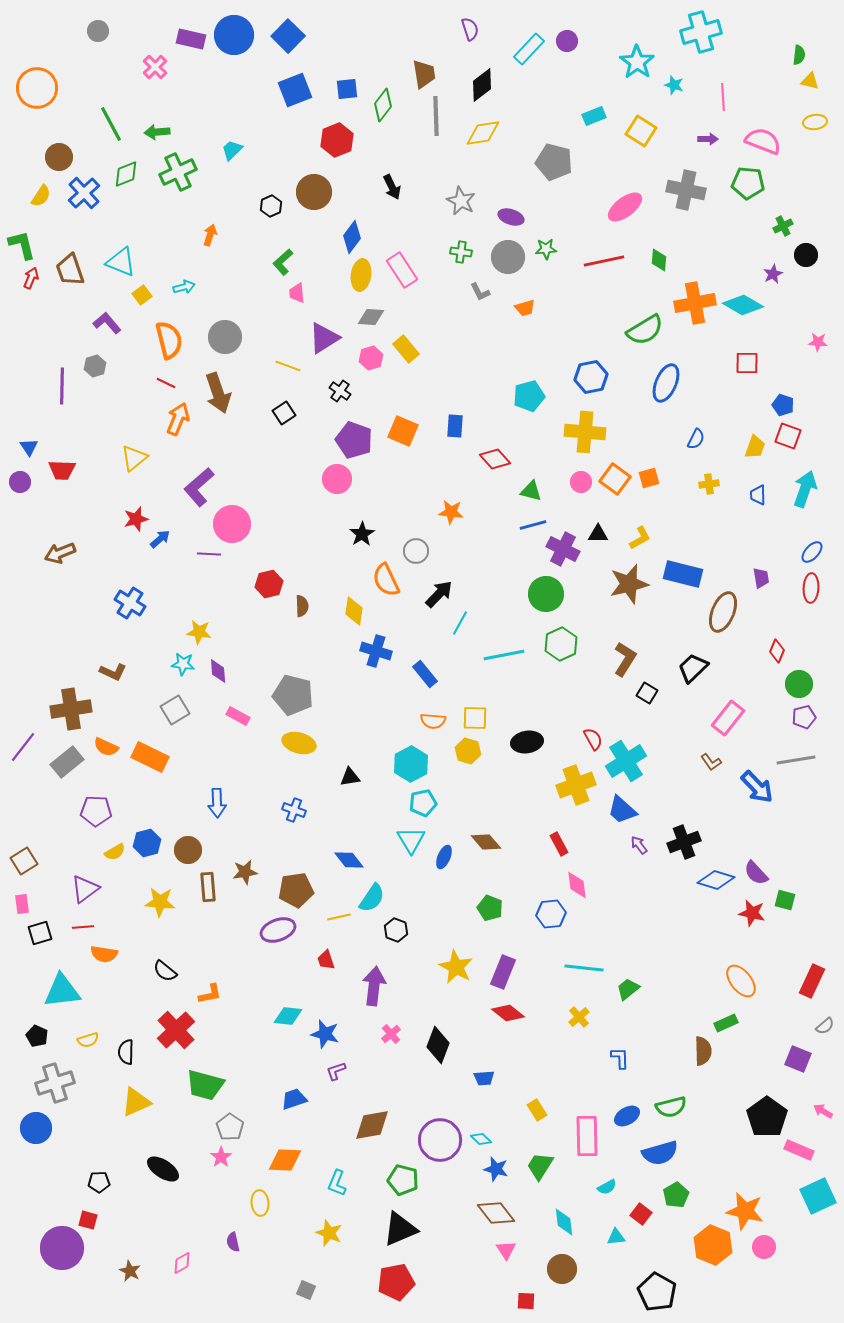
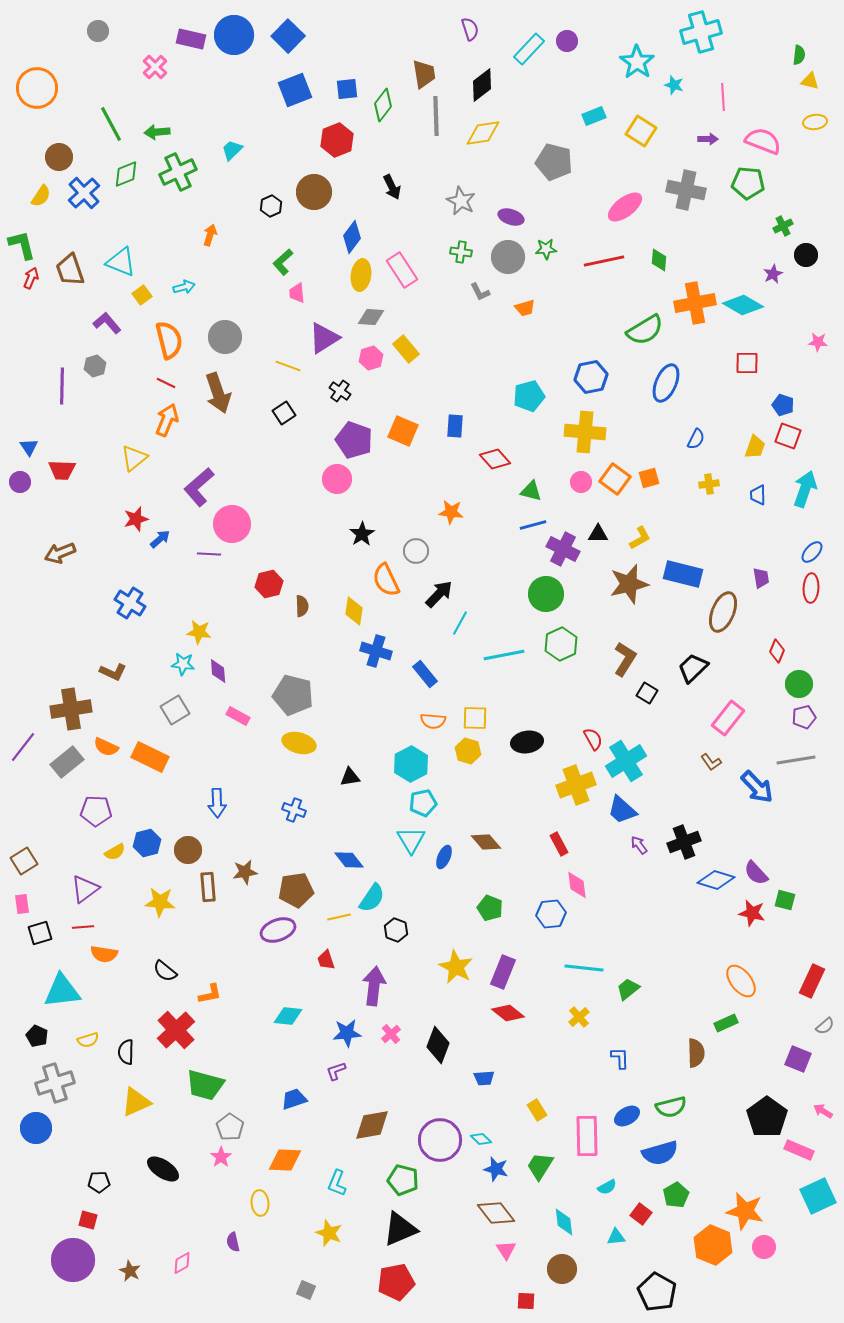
orange arrow at (178, 419): moved 11 px left, 1 px down
blue star at (325, 1034): moved 22 px right, 1 px up; rotated 20 degrees counterclockwise
brown semicircle at (703, 1051): moved 7 px left, 2 px down
purple circle at (62, 1248): moved 11 px right, 12 px down
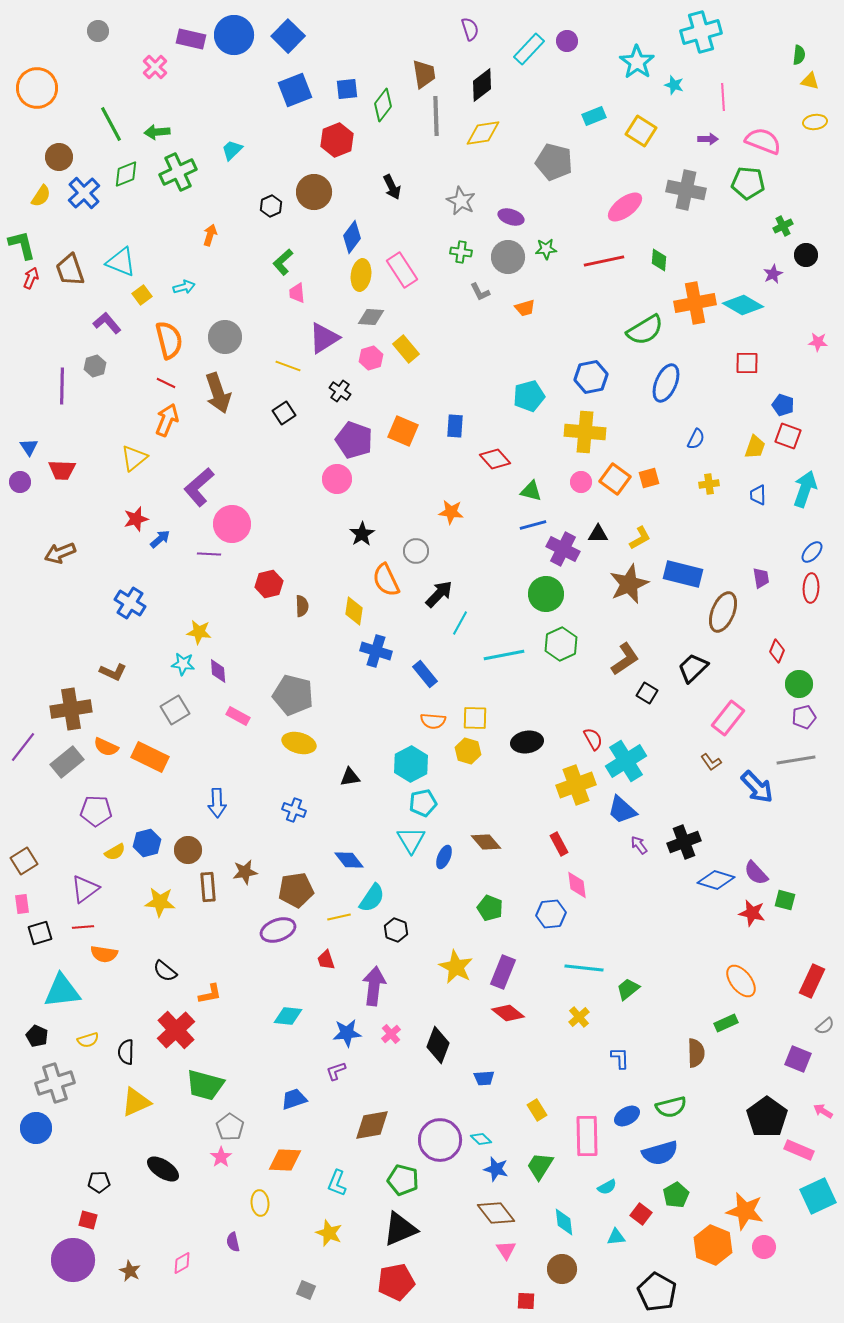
brown star at (629, 584): rotated 9 degrees counterclockwise
brown L-shape at (625, 659): rotated 24 degrees clockwise
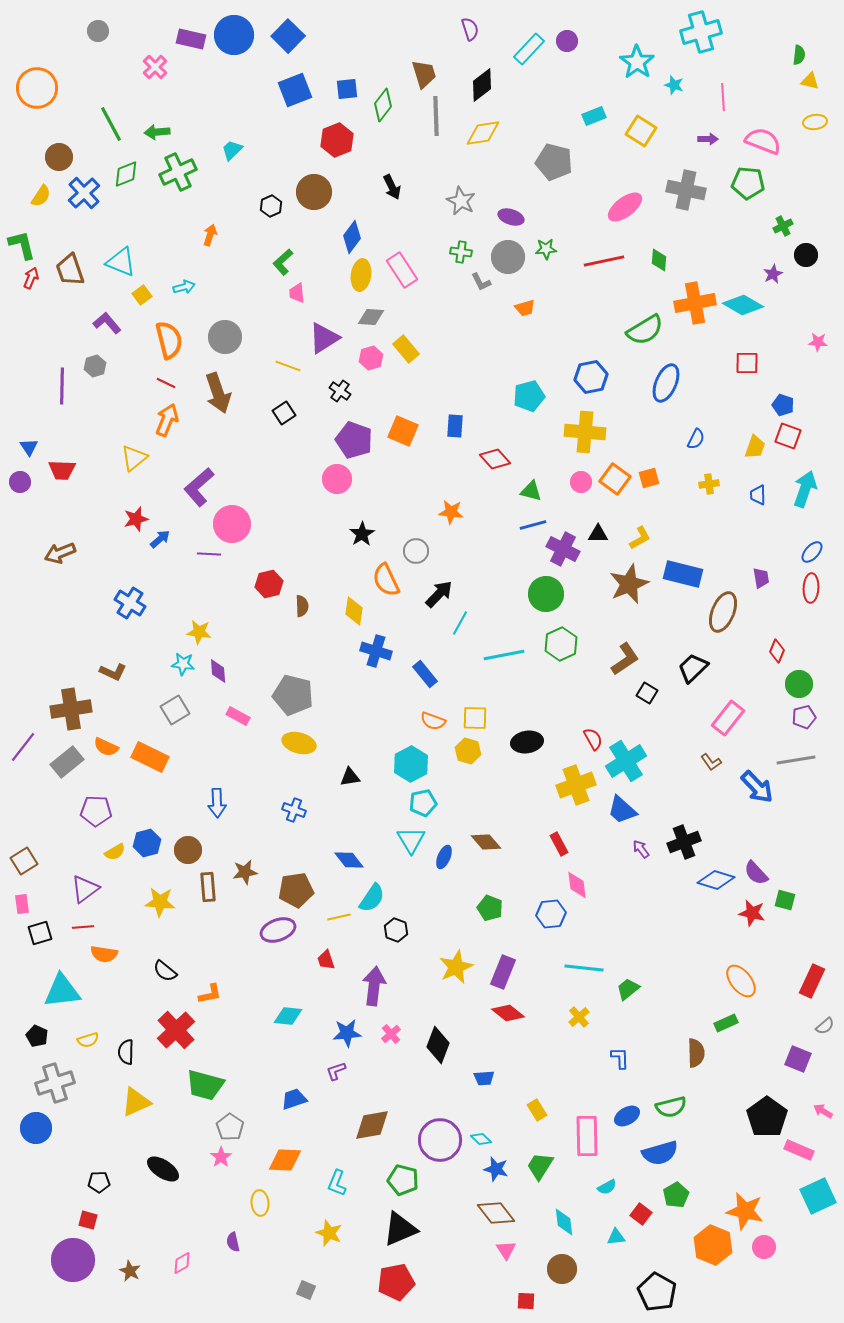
brown trapezoid at (424, 74): rotated 8 degrees counterclockwise
gray L-shape at (480, 292): moved 1 px right, 10 px up
orange semicircle at (433, 721): rotated 15 degrees clockwise
purple arrow at (639, 845): moved 2 px right, 4 px down
yellow star at (456, 967): rotated 20 degrees clockwise
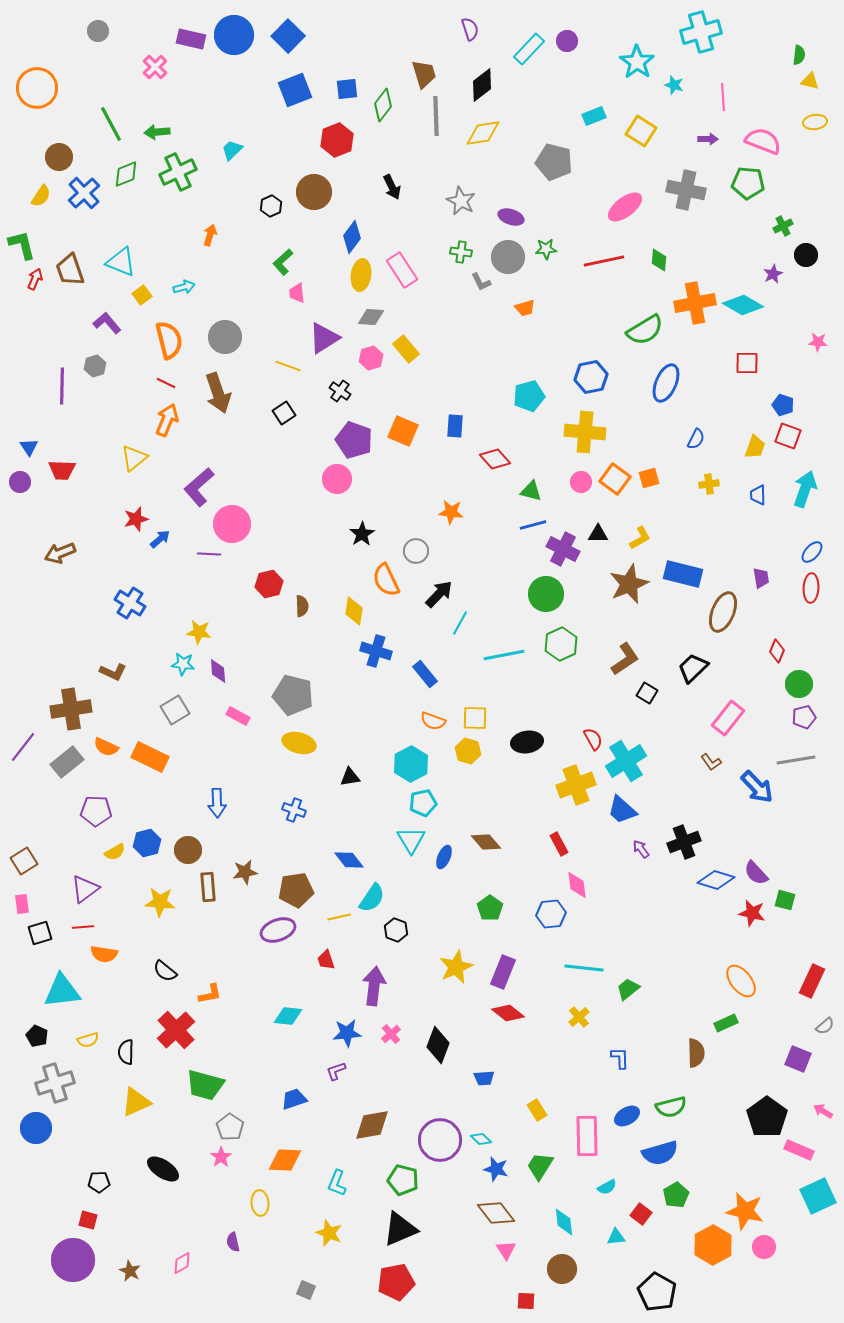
red arrow at (31, 278): moved 4 px right, 1 px down
green pentagon at (490, 908): rotated 15 degrees clockwise
orange hexagon at (713, 1245): rotated 9 degrees clockwise
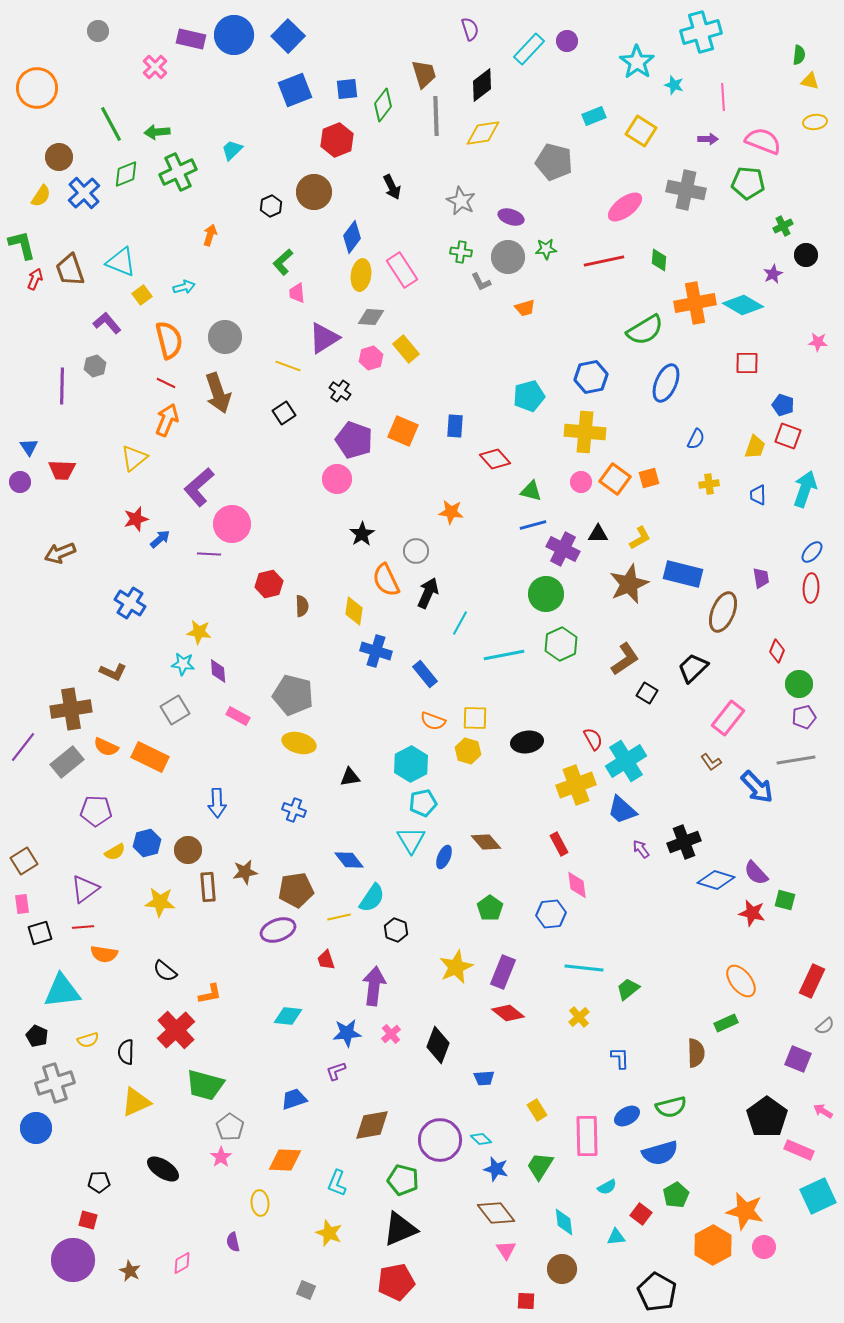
black arrow at (439, 594): moved 11 px left, 1 px up; rotated 20 degrees counterclockwise
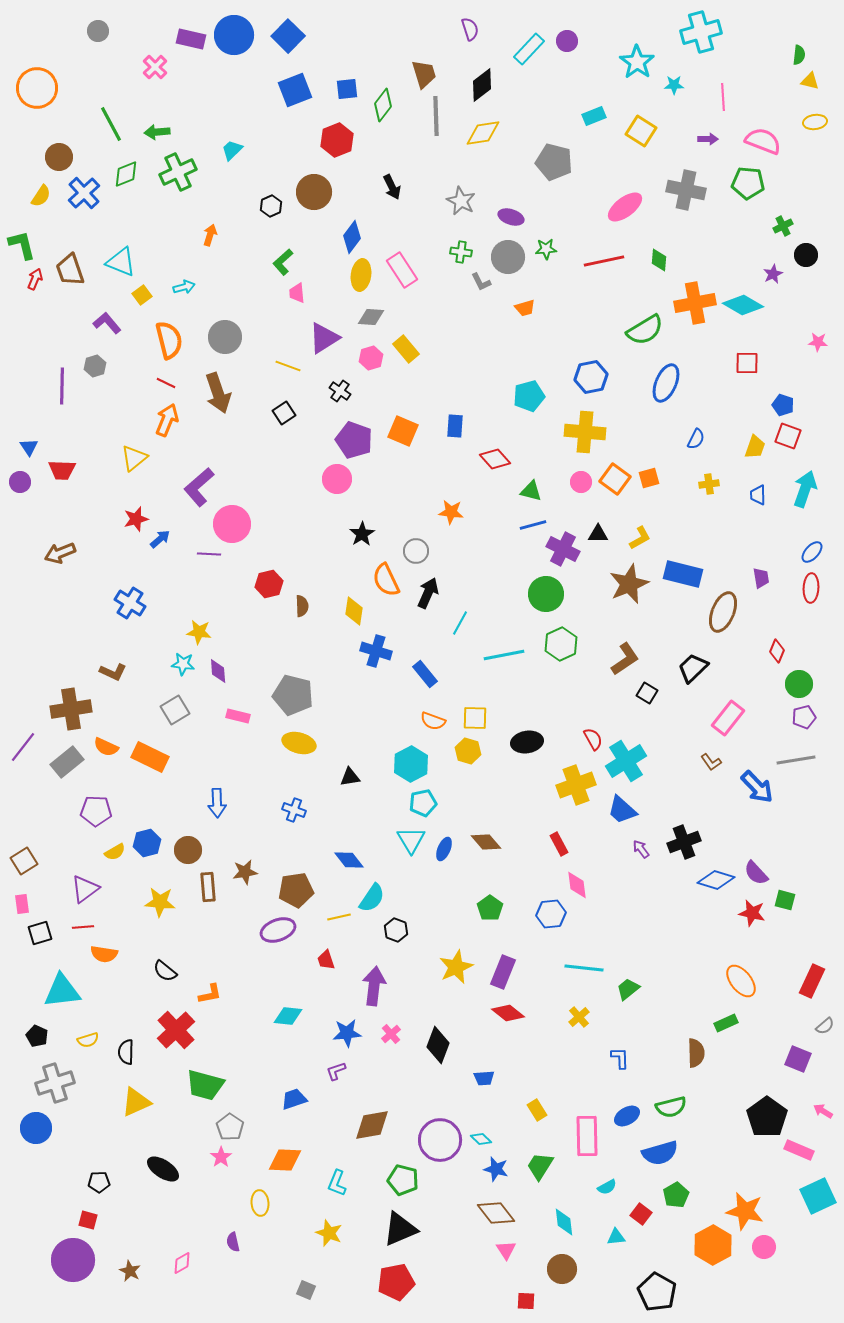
cyan star at (674, 85): rotated 18 degrees counterclockwise
pink rectangle at (238, 716): rotated 15 degrees counterclockwise
blue ellipse at (444, 857): moved 8 px up
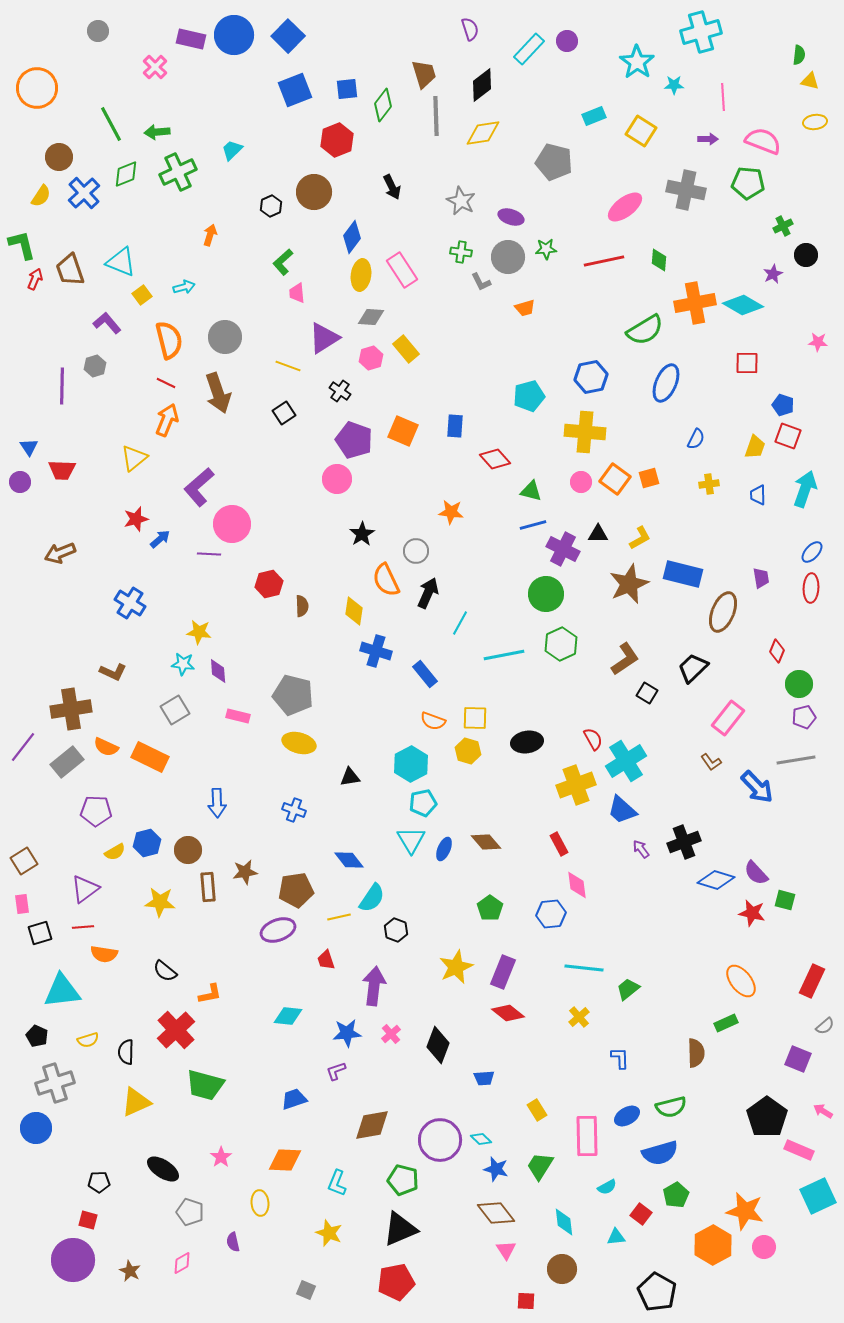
gray pentagon at (230, 1127): moved 40 px left, 85 px down; rotated 16 degrees counterclockwise
